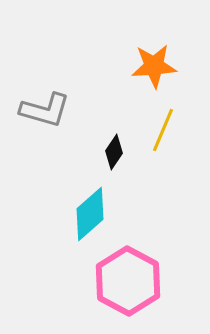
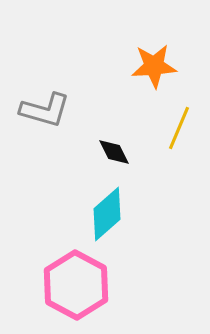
yellow line: moved 16 px right, 2 px up
black diamond: rotated 60 degrees counterclockwise
cyan diamond: moved 17 px right
pink hexagon: moved 52 px left, 4 px down
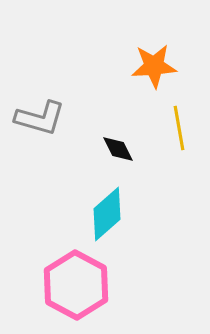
gray L-shape: moved 5 px left, 8 px down
yellow line: rotated 33 degrees counterclockwise
black diamond: moved 4 px right, 3 px up
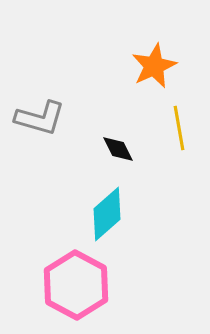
orange star: rotated 21 degrees counterclockwise
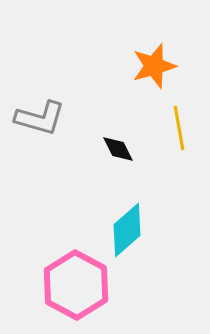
orange star: rotated 9 degrees clockwise
cyan diamond: moved 20 px right, 16 px down
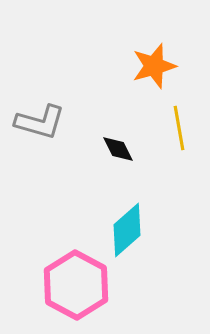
gray L-shape: moved 4 px down
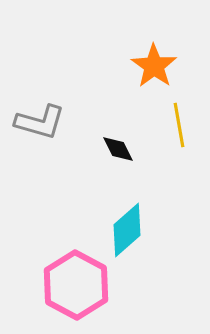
orange star: rotated 21 degrees counterclockwise
yellow line: moved 3 px up
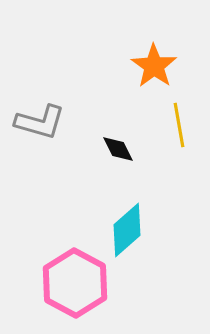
pink hexagon: moved 1 px left, 2 px up
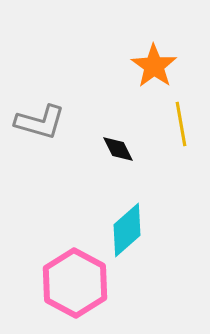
yellow line: moved 2 px right, 1 px up
